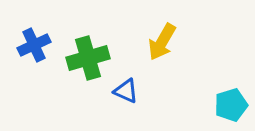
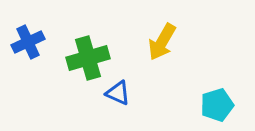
blue cross: moved 6 px left, 3 px up
blue triangle: moved 8 px left, 2 px down
cyan pentagon: moved 14 px left
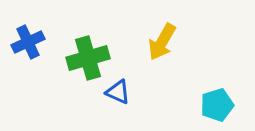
blue triangle: moved 1 px up
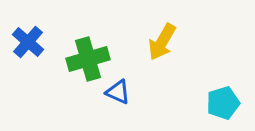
blue cross: rotated 24 degrees counterclockwise
green cross: moved 1 px down
cyan pentagon: moved 6 px right, 2 px up
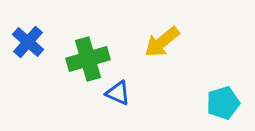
yellow arrow: rotated 21 degrees clockwise
blue triangle: moved 1 px down
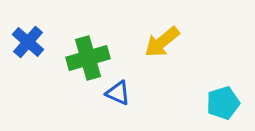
green cross: moved 1 px up
